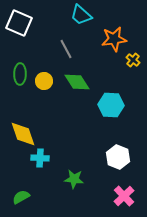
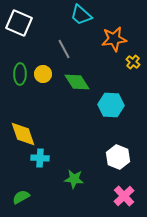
gray line: moved 2 px left
yellow cross: moved 2 px down
yellow circle: moved 1 px left, 7 px up
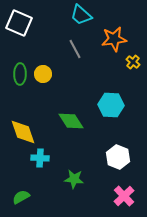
gray line: moved 11 px right
green diamond: moved 6 px left, 39 px down
yellow diamond: moved 2 px up
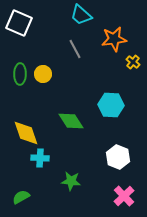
yellow diamond: moved 3 px right, 1 px down
green star: moved 3 px left, 2 px down
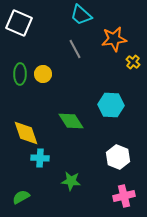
pink cross: rotated 30 degrees clockwise
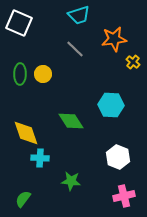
cyan trapezoid: moved 2 px left; rotated 60 degrees counterclockwise
gray line: rotated 18 degrees counterclockwise
green semicircle: moved 2 px right, 2 px down; rotated 24 degrees counterclockwise
